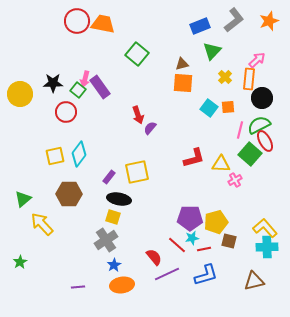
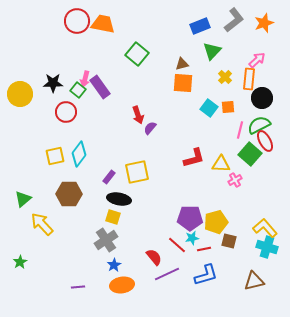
orange star at (269, 21): moved 5 px left, 2 px down
cyan cross at (267, 247): rotated 20 degrees clockwise
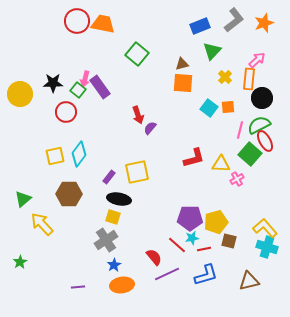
pink cross at (235, 180): moved 2 px right, 1 px up
brown triangle at (254, 281): moved 5 px left
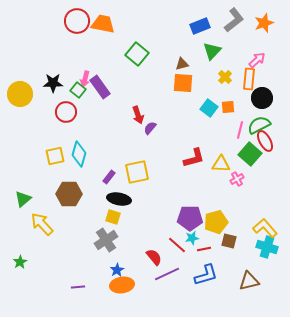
cyan diamond at (79, 154): rotated 20 degrees counterclockwise
blue star at (114, 265): moved 3 px right, 5 px down
